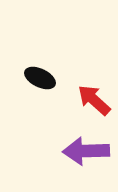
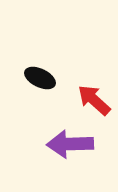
purple arrow: moved 16 px left, 7 px up
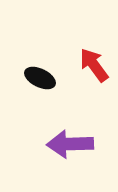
red arrow: moved 35 px up; rotated 12 degrees clockwise
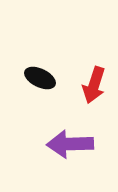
red arrow: moved 20 px down; rotated 126 degrees counterclockwise
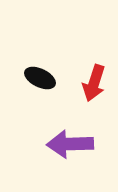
red arrow: moved 2 px up
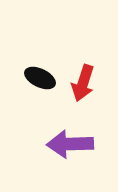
red arrow: moved 11 px left
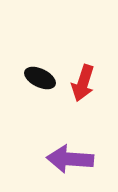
purple arrow: moved 15 px down; rotated 6 degrees clockwise
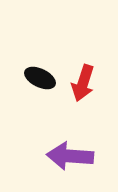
purple arrow: moved 3 px up
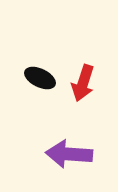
purple arrow: moved 1 px left, 2 px up
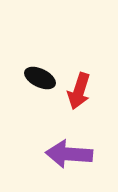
red arrow: moved 4 px left, 8 px down
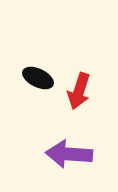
black ellipse: moved 2 px left
